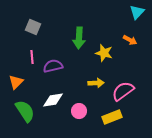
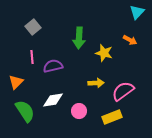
gray square: rotated 28 degrees clockwise
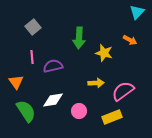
orange triangle: rotated 21 degrees counterclockwise
green semicircle: moved 1 px right
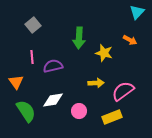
gray square: moved 2 px up
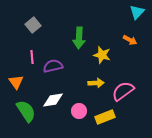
yellow star: moved 2 px left, 2 px down
yellow rectangle: moved 7 px left
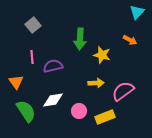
green arrow: moved 1 px right, 1 px down
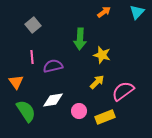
orange arrow: moved 26 px left, 28 px up; rotated 64 degrees counterclockwise
yellow arrow: moved 1 px right, 1 px up; rotated 42 degrees counterclockwise
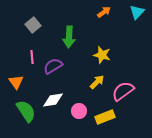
green arrow: moved 11 px left, 2 px up
purple semicircle: rotated 18 degrees counterclockwise
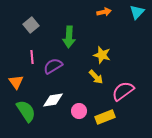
orange arrow: rotated 24 degrees clockwise
gray square: moved 2 px left
yellow arrow: moved 1 px left, 5 px up; rotated 91 degrees clockwise
